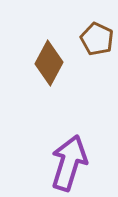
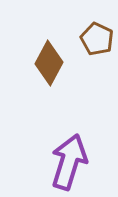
purple arrow: moved 1 px up
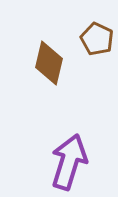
brown diamond: rotated 15 degrees counterclockwise
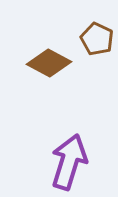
brown diamond: rotated 75 degrees counterclockwise
